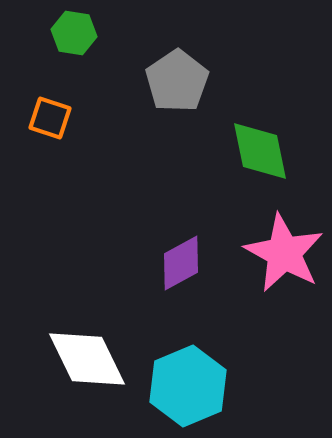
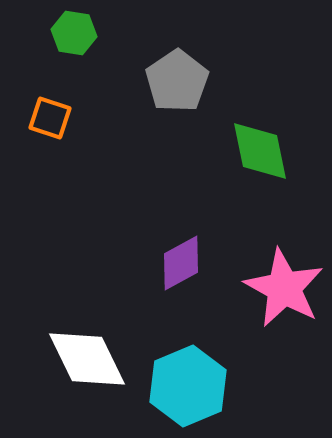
pink star: moved 35 px down
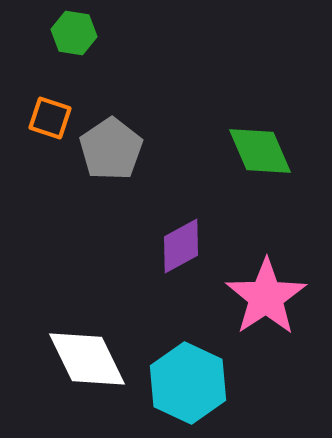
gray pentagon: moved 66 px left, 68 px down
green diamond: rotated 12 degrees counterclockwise
purple diamond: moved 17 px up
pink star: moved 18 px left, 9 px down; rotated 10 degrees clockwise
cyan hexagon: moved 3 px up; rotated 12 degrees counterclockwise
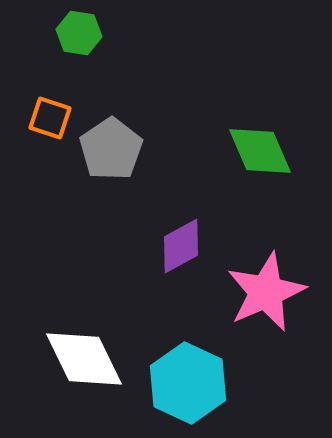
green hexagon: moved 5 px right
pink star: moved 5 px up; rotated 10 degrees clockwise
white diamond: moved 3 px left
